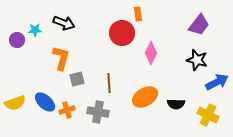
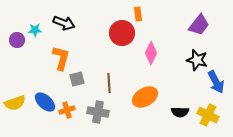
blue arrow: moved 1 px left; rotated 90 degrees clockwise
black semicircle: moved 4 px right, 8 px down
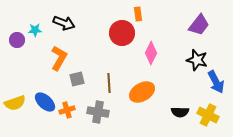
orange L-shape: moved 2 px left; rotated 15 degrees clockwise
orange ellipse: moved 3 px left, 5 px up
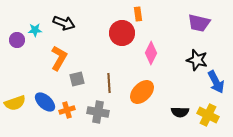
purple trapezoid: moved 2 px up; rotated 65 degrees clockwise
orange ellipse: rotated 15 degrees counterclockwise
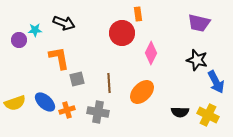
purple circle: moved 2 px right
orange L-shape: rotated 40 degrees counterclockwise
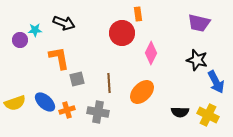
purple circle: moved 1 px right
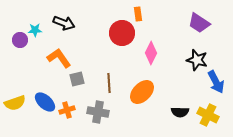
purple trapezoid: rotated 20 degrees clockwise
orange L-shape: rotated 25 degrees counterclockwise
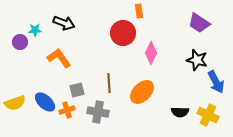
orange rectangle: moved 1 px right, 3 px up
red circle: moved 1 px right
purple circle: moved 2 px down
gray square: moved 11 px down
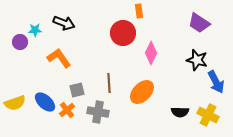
orange cross: rotated 21 degrees counterclockwise
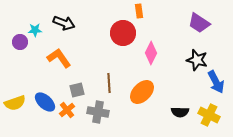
yellow cross: moved 1 px right
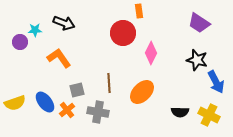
blue ellipse: rotated 10 degrees clockwise
